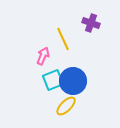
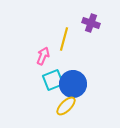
yellow line: moved 1 px right; rotated 40 degrees clockwise
blue circle: moved 3 px down
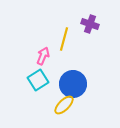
purple cross: moved 1 px left, 1 px down
cyan square: moved 15 px left; rotated 10 degrees counterclockwise
yellow ellipse: moved 2 px left, 1 px up
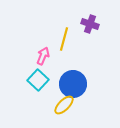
cyan square: rotated 15 degrees counterclockwise
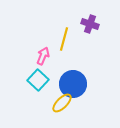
yellow ellipse: moved 2 px left, 2 px up
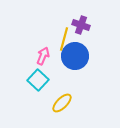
purple cross: moved 9 px left, 1 px down
blue circle: moved 2 px right, 28 px up
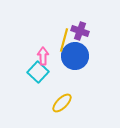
purple cross: moved 1 px left, 6 px down
yellow line: moved 1 px down
pink arrow: rotated 24 degrees counterclockwise
cyan square: moved 8 px up
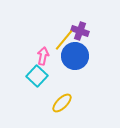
yellow line: rotated 25 degrees clockwise
pink arrow: rotated 12 degrees clockwise
cyan square: moved 1 px left, 4 px down
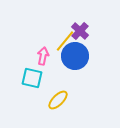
purple cross: rotated 24 degrees clockwise
yellow line: moved 1 px right, 1 px down
cyan square: moved 5 px left, 2 px down; rotated 30 degrees counterclockwise
yellow ellipse: moved 4 px left, 3 px up
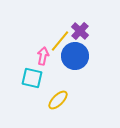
yellow line: moved 5 px left
